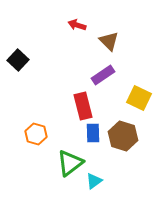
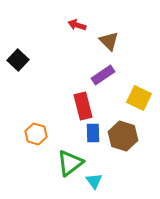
cyan triangle: rotated 30 degrees counterclockwise
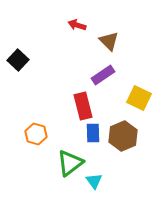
brown hexagon: rotated 20 degrees clockwise
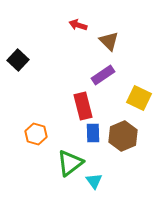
red arrow: moved 1 px right
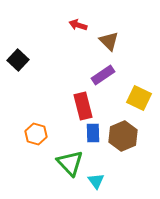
green triangle: rotated 36 degrees counterclockwise
cyan triangle: moved 2 px right
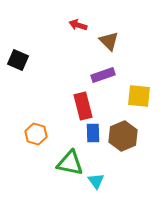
black square: rotated 20 degrees counterclockwise
purple rectangle: rotated 15 degrees clockwise
yellow square: moved 2 px up; rotated 20 degrees counterclockwise
green triangle: rotated 36 degrees counterclockwise
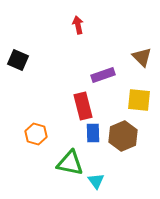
red arrow: rotated 60 degrees clockwise
brown triangle: moved 33 px right, 16 px down
yellow square: moved 4 px down
